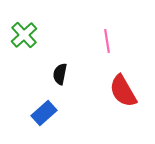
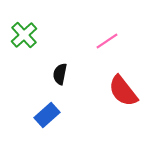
pink line: rotated 65 degrees clockwise
red semicircle: rotated 8 degrees counterclockwise
blue rectangle: moved 3 px right, 2 px down
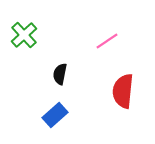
red semicircle: rotated 44 degrees clockwise
blue rectangle: moved 8 px right
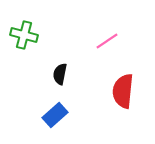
green cross: rotated 32 degrees counterclockwise
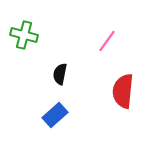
pink line: rotated 20 degrees counterclockwise
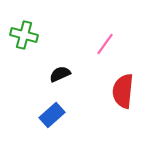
pink line: moved 2 px left, 3 px down
black semicircle: rotated 55 degrees clockwise
blue rectangle: moved 3 px left
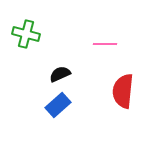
green cross: moved 2 px right, 1 px up
pink line: rotated 55 degrees clockwise
blue rectangle: moved 6 px right, 10 px up
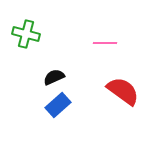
pink line: moved 1 px up
black semicircle: moved 6 px left, 3 px down
red semicircle: rotated 120 degrees clockwise
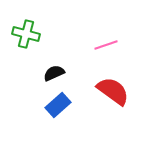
pink line: moved 1 px right, 2 px down; rotated 20 degrees counterclockwise
black semicircle: moved 4 px up
red semicircle: moved 10 px left
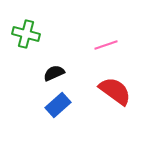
red semicircle: moved 2 px right
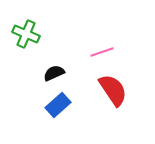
green cross: rotated 8 degrees clockwise
pink line: moved 4 px left, 7 px down
red semicircle: moved 2 px left, 1 px up; rotated 20 degrees clockwise
